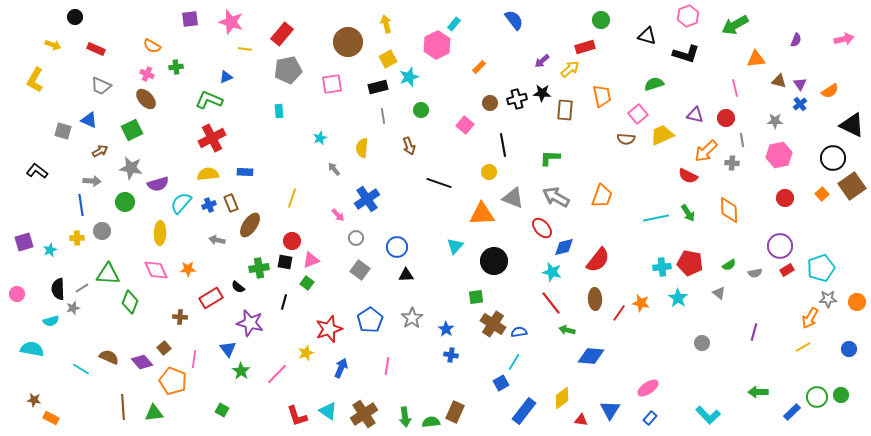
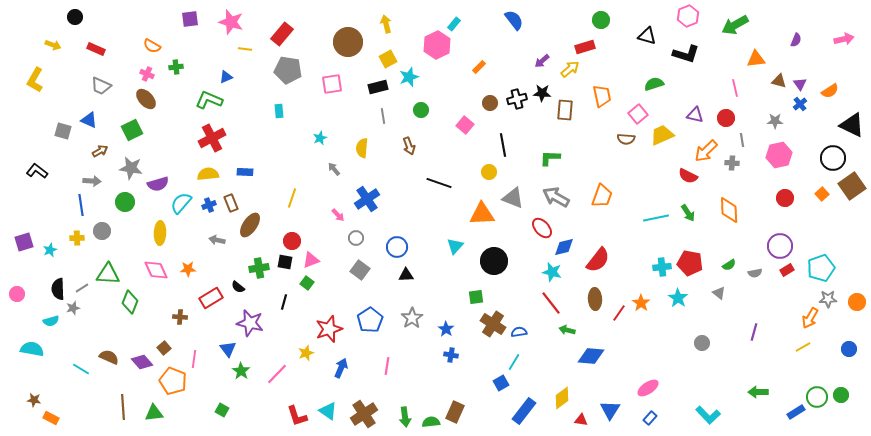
gray pentagon at (288, 70): rotated 20 degrees clockwise
orange star at (641, 303): rotated 24 degrees clockwise
blue rectangle at (792, 412): moved 4 px right; rotated 12 degrees clockwise
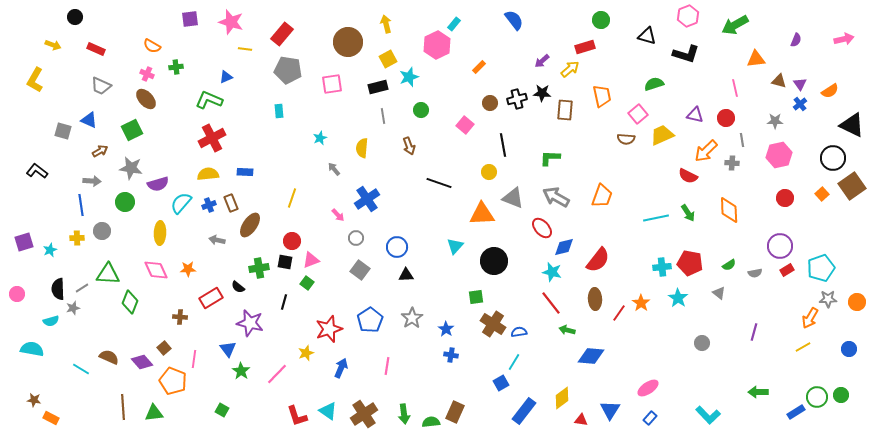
green arrow at (405, 417): moved 1 px left, 3 px up
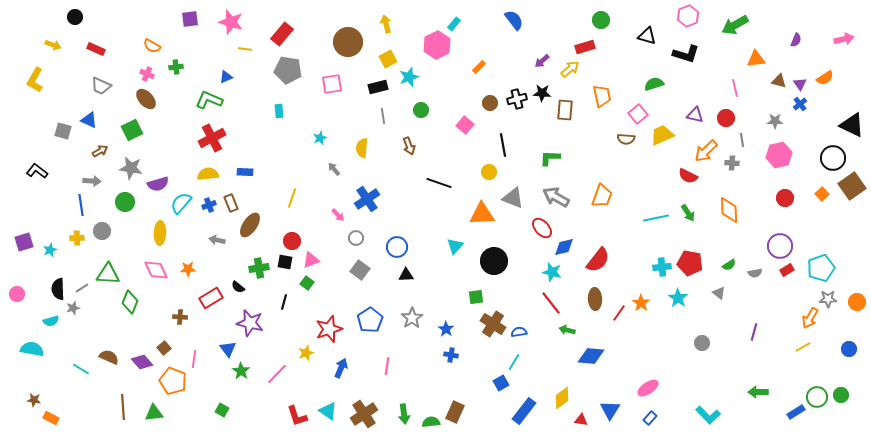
orange semicircle at (830, 91): moved 5 px left, 13 px up
